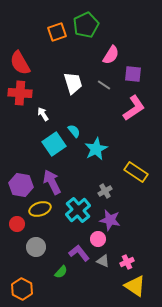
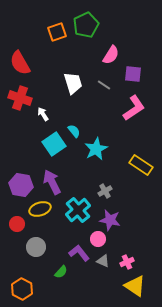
red cross: moved 5 px down; rotated 15 degrees clockwise
yellow rectangle: moved 5 px right, 7 px up
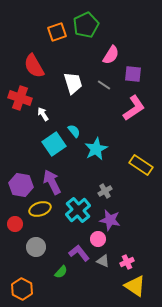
red semicircle: moved 14 px right, 3 px down
red circle: moved 2 px left
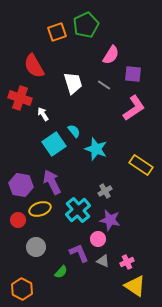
cyan star: rotated 25 degrees counterclockwise
red circle: moved 3 px right, 4 px up
purple L-shape: rotated 15 degrees clockwise
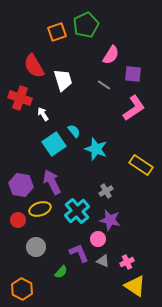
white trapezoid: moved 10 px left, 3 px up
gray cross: moved 1 px right
cyan cross: moved 1 px left, 1 px down
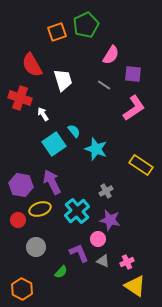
red semicircle: moved 2 px left, 1 px up
